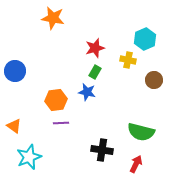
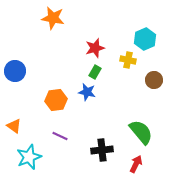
purple line: moved 1 px left, 13 px down; rotated 28 degrees clockwise
green semicircle: rotated 144 degrees counterclockwise
black cross: rotated 15 degrees counterclockwise
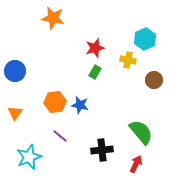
blue star: moved 7 px left, 13 px down
orange hexagon: moved 1 px left, 2 px down
orange triangle: moved 1 px right, 13 px up; rotated 28 degrees clockwise
purple line: rotated 14 degrees clockwise
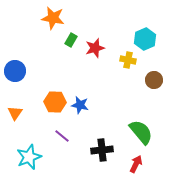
green rectangle: moved 24 px left, 32 px up
orange hexagon: rotated 10 degrees clockwise
purple line: moved 2 px right
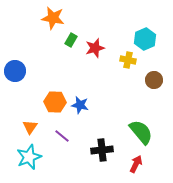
orange triangle: moved 15 px right, 14 px down
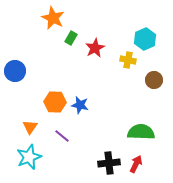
orange star: rotated 15 degrees clockwise
green rectangle: moved 2 px up
red star: rotated 12 degrees counterclockwise
green semicircle: rotated 48 degrees counterclockwise
black cross: moved 7 px right, 13 px down
